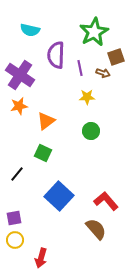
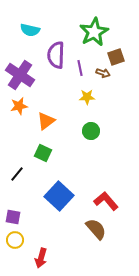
purple square: moved 1 px left, 1 px up; rotated 21 degrees clockwise
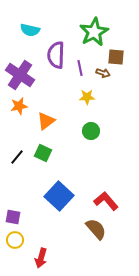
brown square: rotated 24 degrees clockwise
black line: moved 17 px up
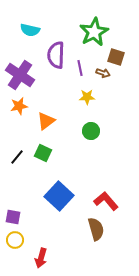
brown square: rotated 12 degrees clockwise
brown semicircle: rotated 25 degrees clockwise
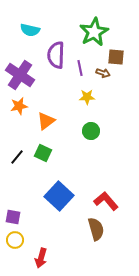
brown square: rotated 12 degrees counterclockwise
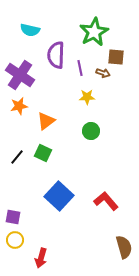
brown semicircle: moved 28 px right, 18 px down
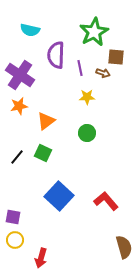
green circle: moved 4 px left, 2 px down
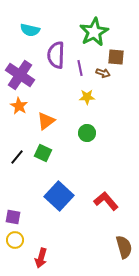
orange star: rotated 30 degrees counterclockwise
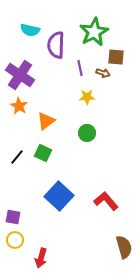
purple semicircle: moved 10 px up
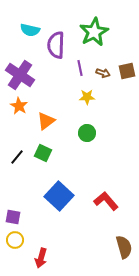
brown square: moved 11 px right, 14 px down; rotated 18 degrees counterclockwise
